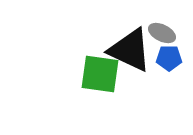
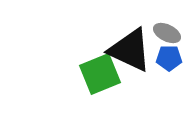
gray ellipse: moved 5 px right
green square: rotated 30 degrees counterclockwise
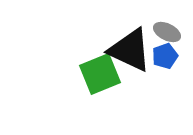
gray ellipse: moved 1 px up
blue pentagon: moved 4 px left, 2 px up; rotated 20 degrees counterclockwise
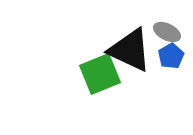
blue pentagon: moved 6 px right; rotated 10 degrees counterclockwise
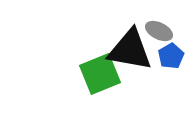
gray ellipse: moved 8 px left, 1 px up
black triangle: rotated 15 degrees counterclockwise
